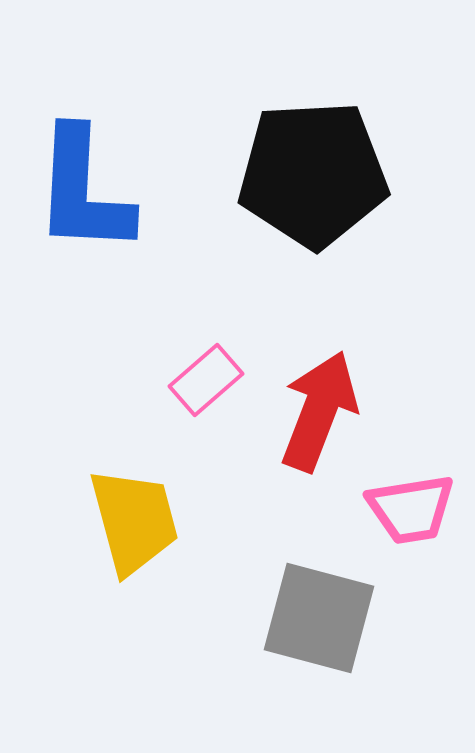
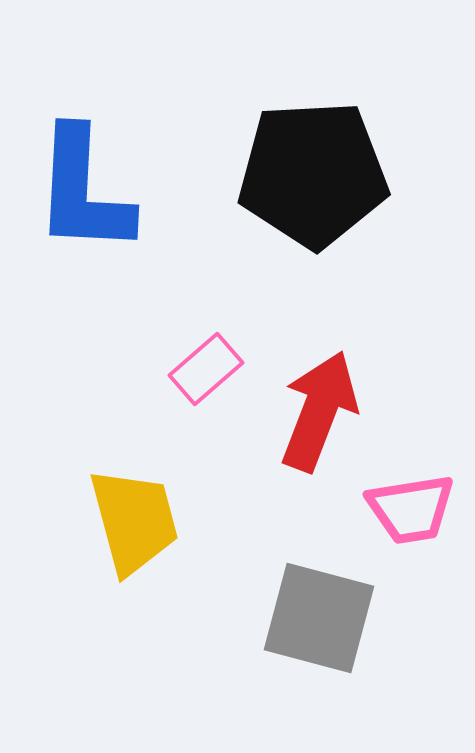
pink rectangle: moved 11 px up
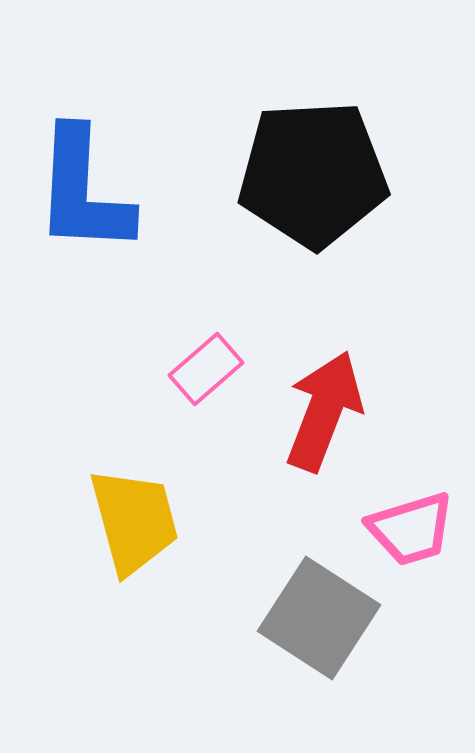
red arrow: moved 5 px right
pink trapezoid: moved 20 px down; rotated 8 degrees counterclockwise
gray square: rotated 18 degrees clockwise
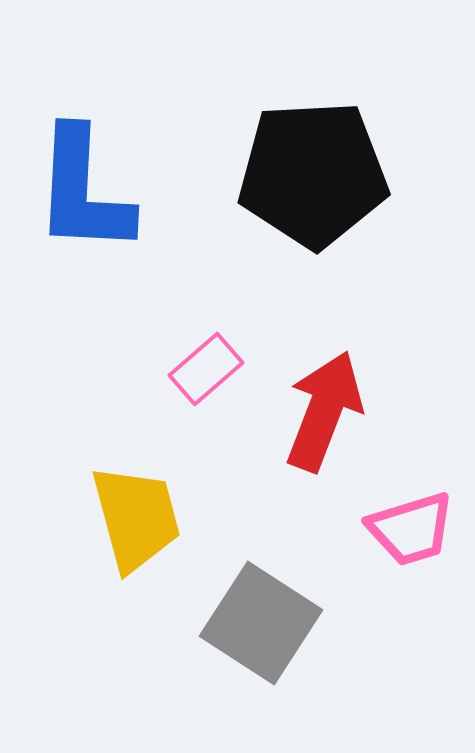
yellow trapezoid: moved 2 px right, 3 px up
gray square: moved 58 px left, 5 px down
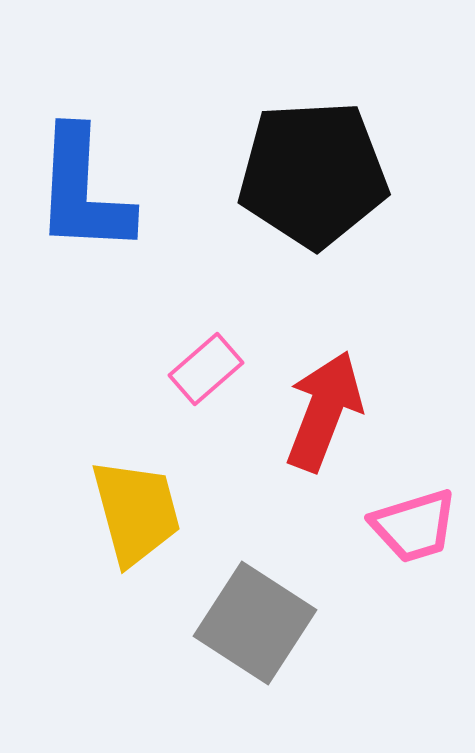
yellow trapezoid: moved 6 px up
pink trapezoid: moved 3 px right, 3 px up
gray square: moved 6 px left
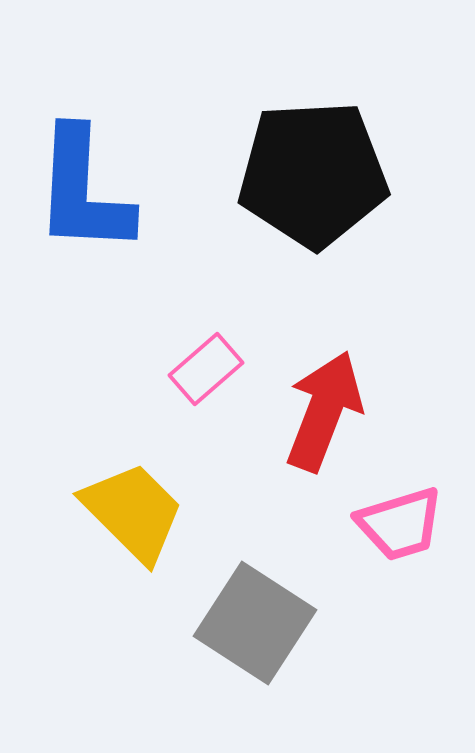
yellow trapezoid: moved 3 px left; rotated 30 degrees counterclockwise
pink trapezoid: moved 14 px left, 2 px up
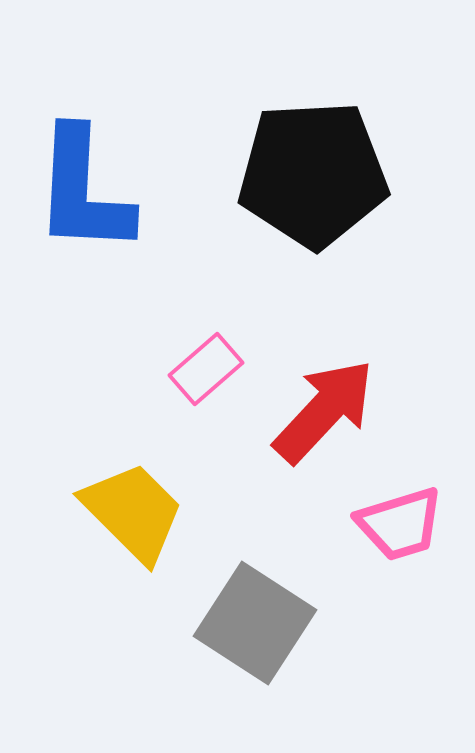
red arrow: rotated 22 degrees clockwise
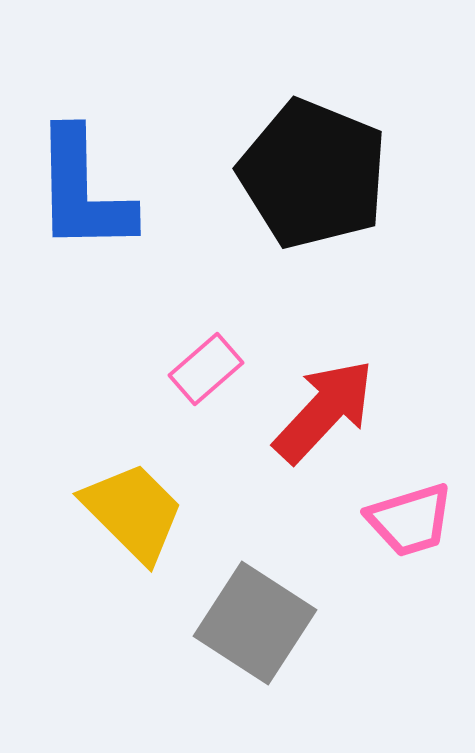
black pentagon: rotated 25 degrees clockwise
blue L-shape: rotated 4 degrees counterclockwise
pink trapezoid: moved 10 px right, 4 px up
